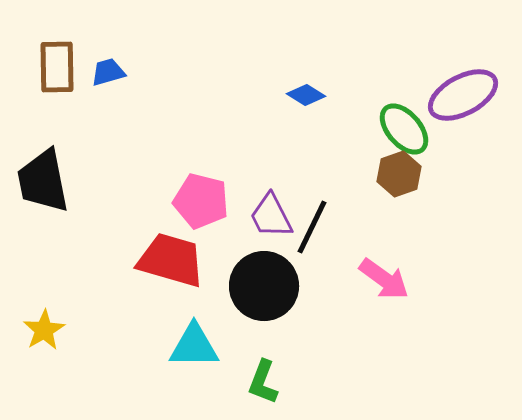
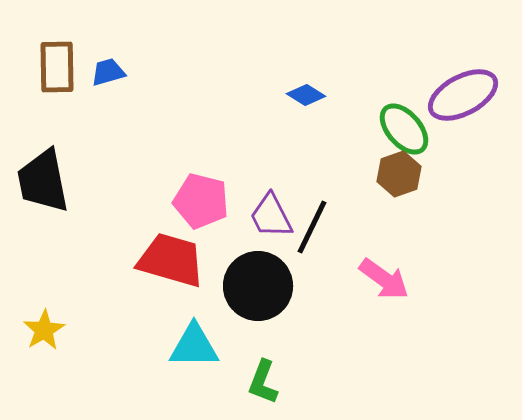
black circle: moved 6 px left
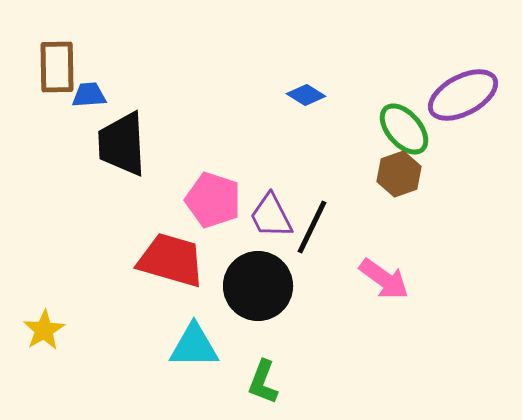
blue trapezoid: moved 19 px left, 23 px down; rotated 12 degrees clockwise
black trapezoid: moved 79 px right, 37 px up; rotated 8 degrees clockwise
pink pentagon: moved 12 px right, 1 px up; rotated 4 degrees clockwise
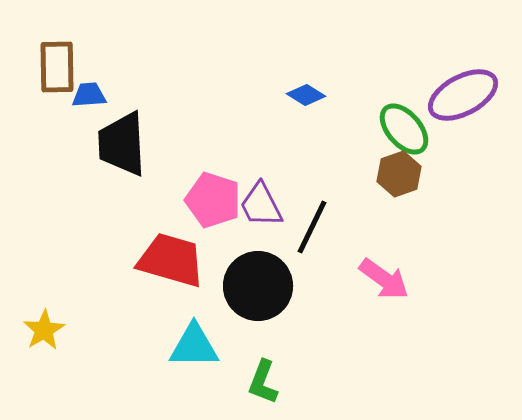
purple trapezoid: moved 10 px left, 11 px up
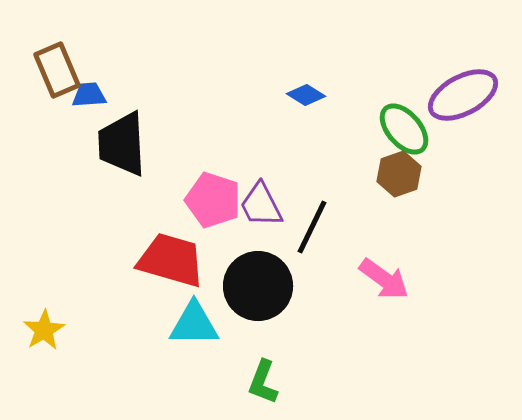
brown rectangle: moved 3 px down; rotated 22 degrees counterclockwise
cyan triangle: moved 22 px up
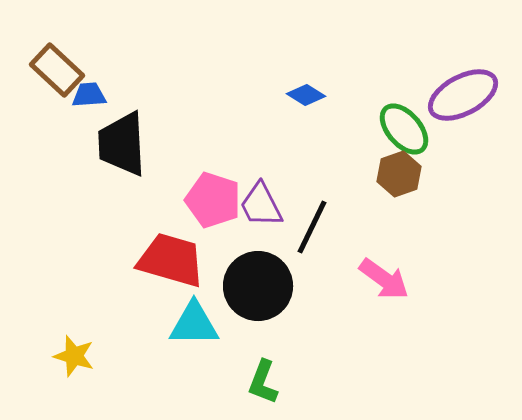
brown rectangle: rotated 24 degrees counterclockwise
yellow star: moved 30 px right, 26 px down; rotated 24 degrees counterclockwise
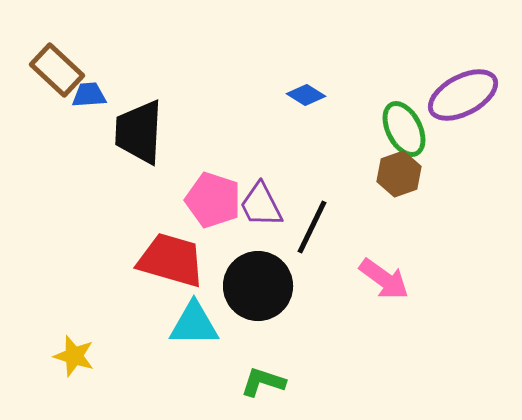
green ellipse: rotated 14 degrees clockwise
black trapezoid: moved 17 px right, 12 px up; rotated 6 degrees clockwise
green L-shape: rotated 87 degrees clockwise
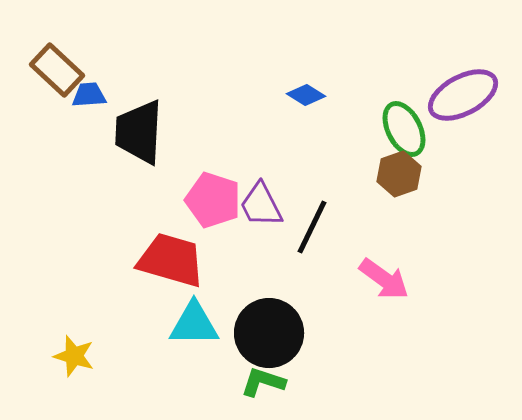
black circle: moved 11 px right, 47 px down
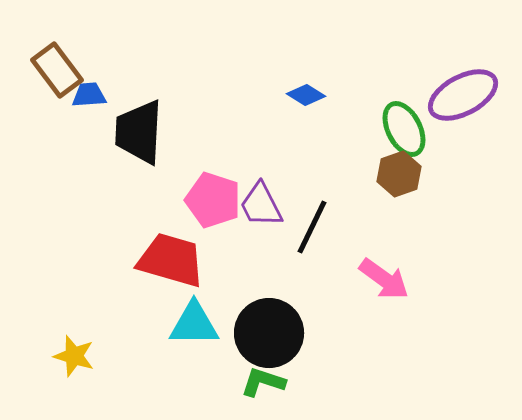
brown rectangle: rotated 10 degrees clockwise
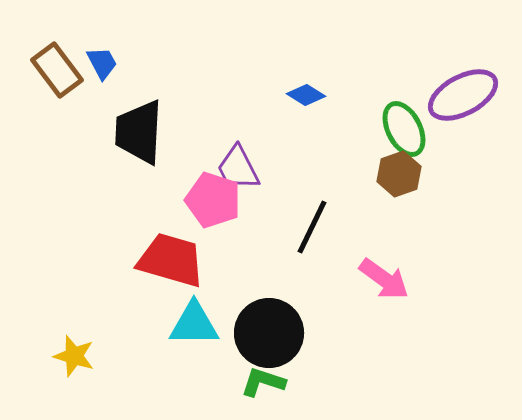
blue trapezoid: moved 13 px right, 32 px up; rotated 66 degrees clockwise
purple trapezoid: moved 23 px left, 37 px up
